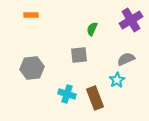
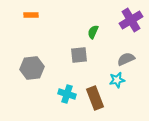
green semicircle: moved 1 px right, 3 px down
cyan star: rotated 21 degrees clockwise
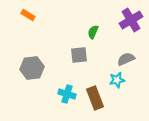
orange rectangle: moved 3 px left; rotated 32 degrees clockwise
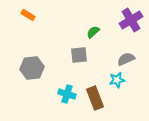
green semicircle: rotated 24 degrees clockwise
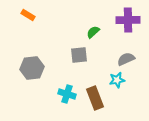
purple cross: moved 3 px left; rotated 30 degrees clockwise
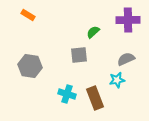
gray hexagon: moved 2 px left, 2 px up; rotated 15 degrees clockwise
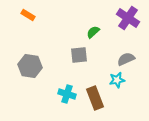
purple cross: moved 2 px up; rotated 35 degrees clockwise
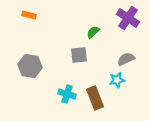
orange rectangle: moved 1 px right; rotated 16 degrees counterclockwise
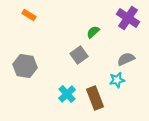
orange rectangle: rotated 16 degrees clockwise
gray square: rotated 30 degrees counterclockwise
gray hexagon: moved 5 px left
cyan cross: rotated 30 degrees clockwise
